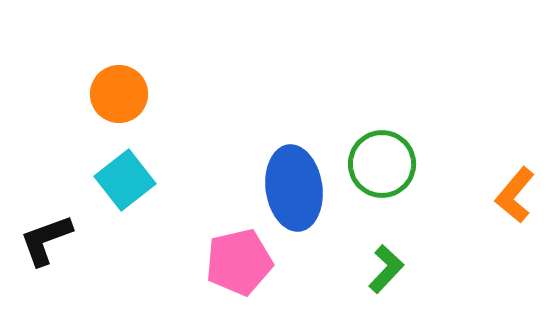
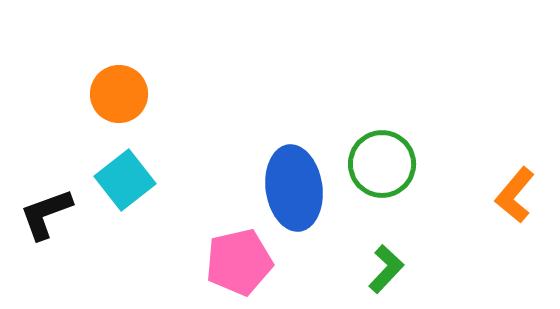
black L-shape: moved 26 px up
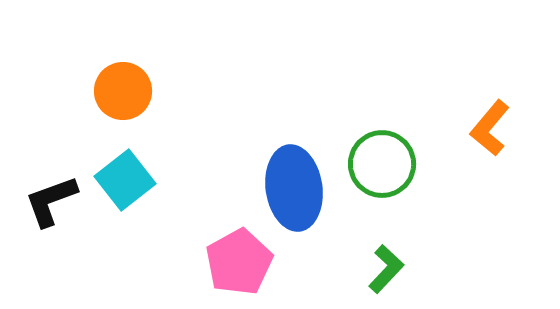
orange circle: moved 4 px right, 3 px up
orange L-shape: moved 25 px left, 67 px up
black L-shape: moved 5 px right, 13 px up
pink pentagon: rotated 16 degrees counterclockwise
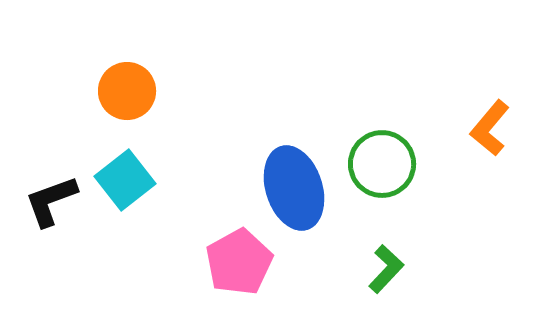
orange circle: moved 4 px right
blue ellipse: rotated 10 degrees counterclockwise
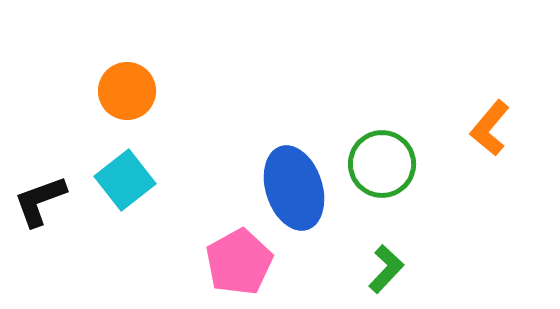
black L-shape: moved 11 px left
